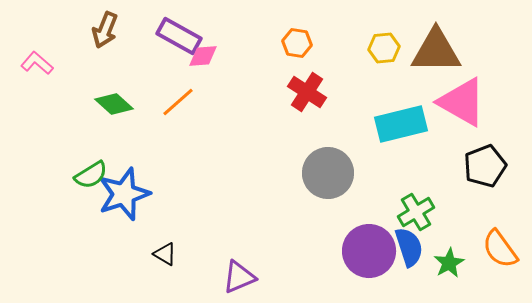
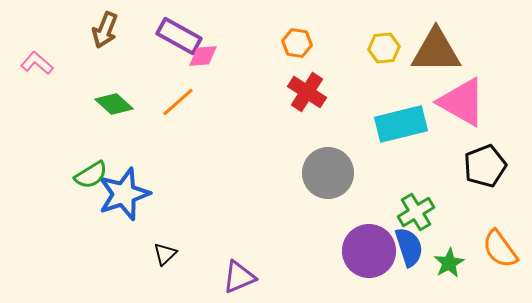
black triangle: rotated 45 degrees clockwise
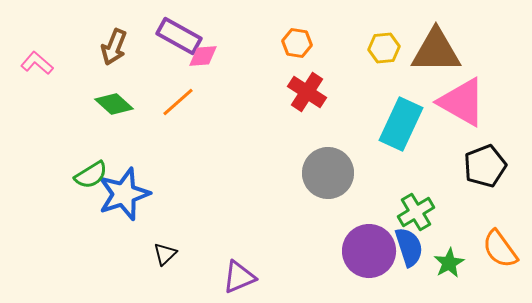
brown arrow: moved 9 px right, 17 px down
cyan rectangle: rotated 51 degrees counterclockwise
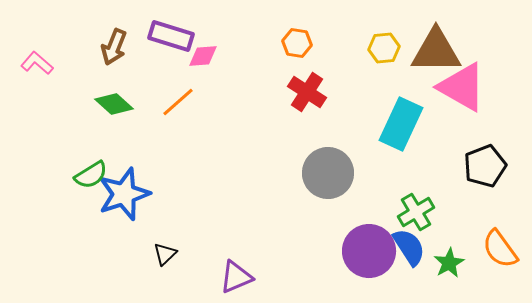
purple rectangle: moved 8 px left; rotated 12 degrees counterclockwise
pink triangle: moved 15 px up
blue semicircle: rotated 15 degrees counterclockwise
purple triangle: moved 3 px left
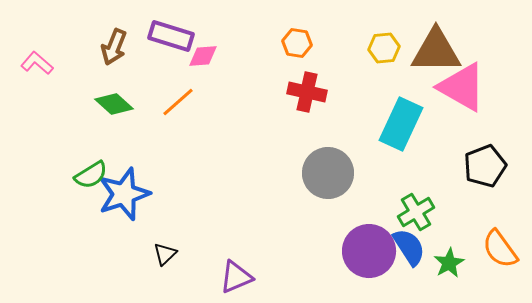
red cross: rotated 21 degrees counterclockwise
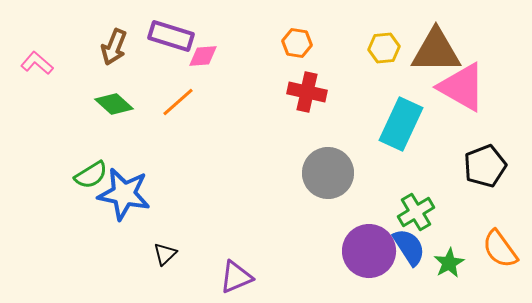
blue star: rotated 30 degrees clockwise
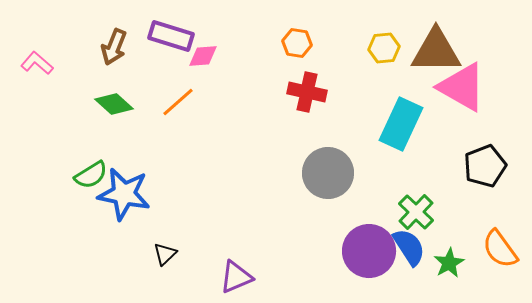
green cross: rotated 15 degrees counterclockwise
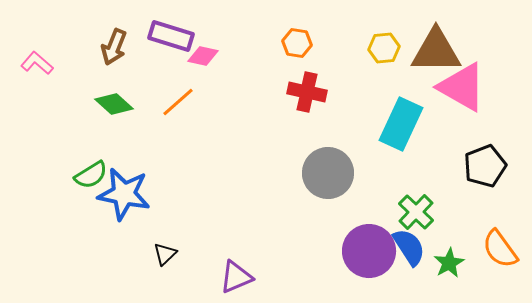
pink diamond: rotated 16 degrees clockwise
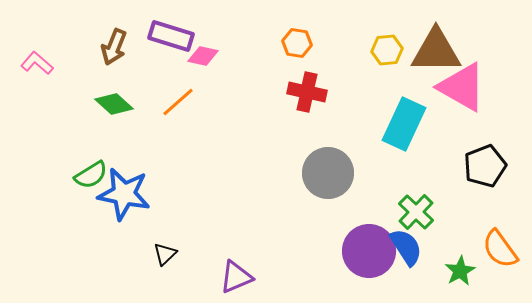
yellow hexagon: moved 3 px right, 2 px down
cyan rectangle: moved 3 px right
blue semicircle: moved 3 px left
green star: moved 11 px right, 8 px down
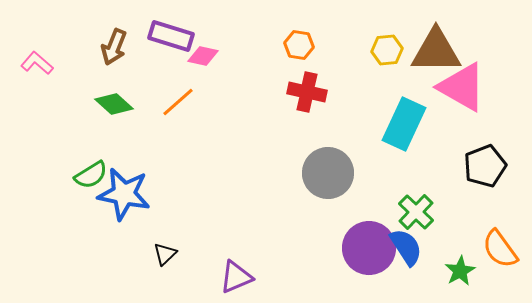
orange hexagon: moved 2 px right, 2 px down
purple circle: moved 3 px up
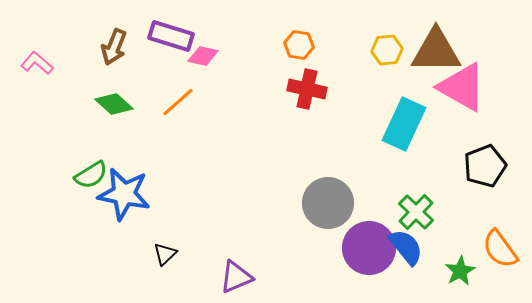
red cross: moved 3 px up
gray circle: moved 30 px down
blue semicircle: rotated 6 degrees counterclockwise
